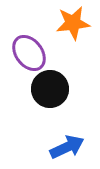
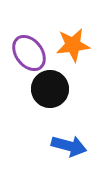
orange star: moved 22 px down
blue arrow: moved 2 px right, 1 px up; rotated 40 degrees clockwise
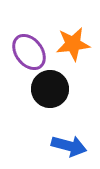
orange star: moved 1 px up
purple ellipse: moved 1 px up
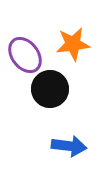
purple ellipse: moved 4 px left, 3 px down
blue arrow: rotated 8 degrees counterclockwise
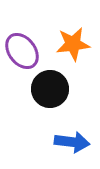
purple ellipse: moved 3 px left, 4 px up
blue arrow: moved 3 px right, 4 px up
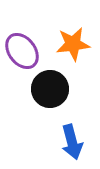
blue arrow: rotated 68 degrees clockwise
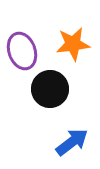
purple ellipse: rotated 18 degrees clockwise
blue arrow: rotated 112 degrees counterclockwise
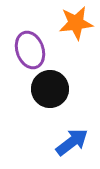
orange star: moved 3 px right, 21 px up
purple ellipse: moved 8 px right, 1 px up
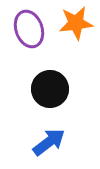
purple ellipse: moved 1 px left, 21 px up
blue arrow: moved 23 px left
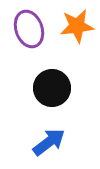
orange star: moved 1 px right, 3 px down
black circle: moved 2 px right, 1 px up
